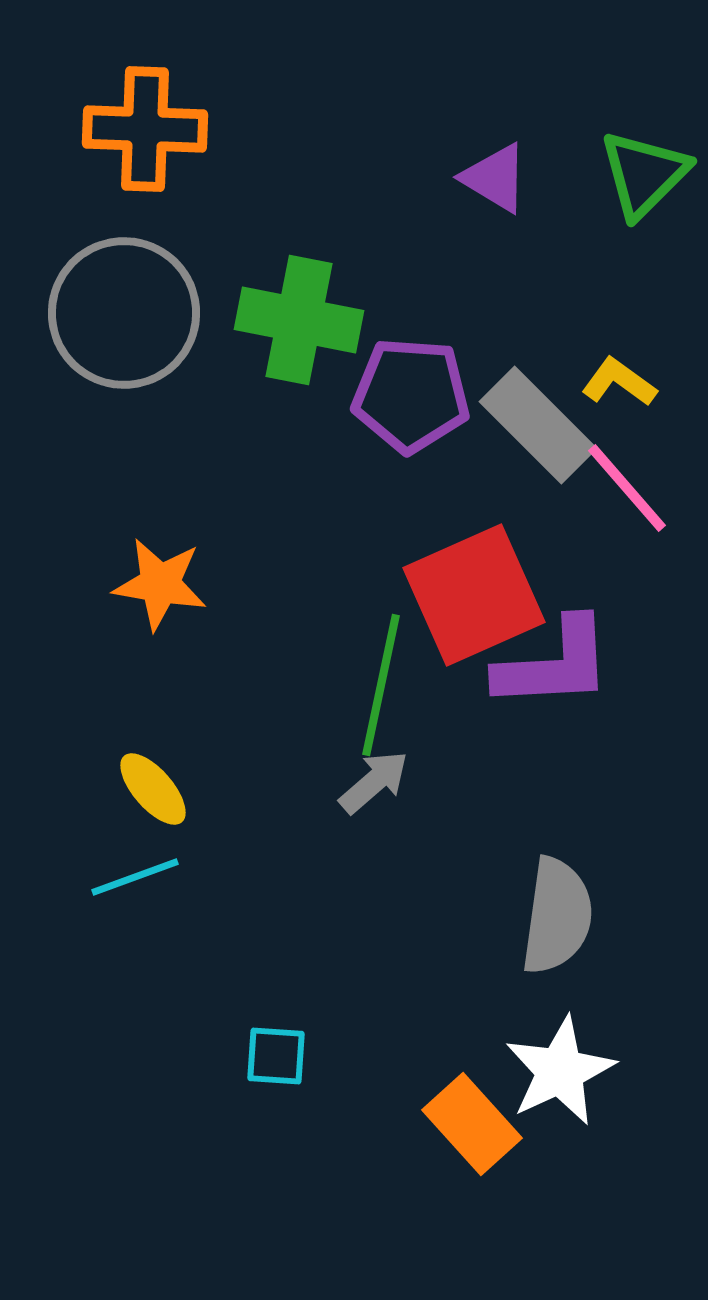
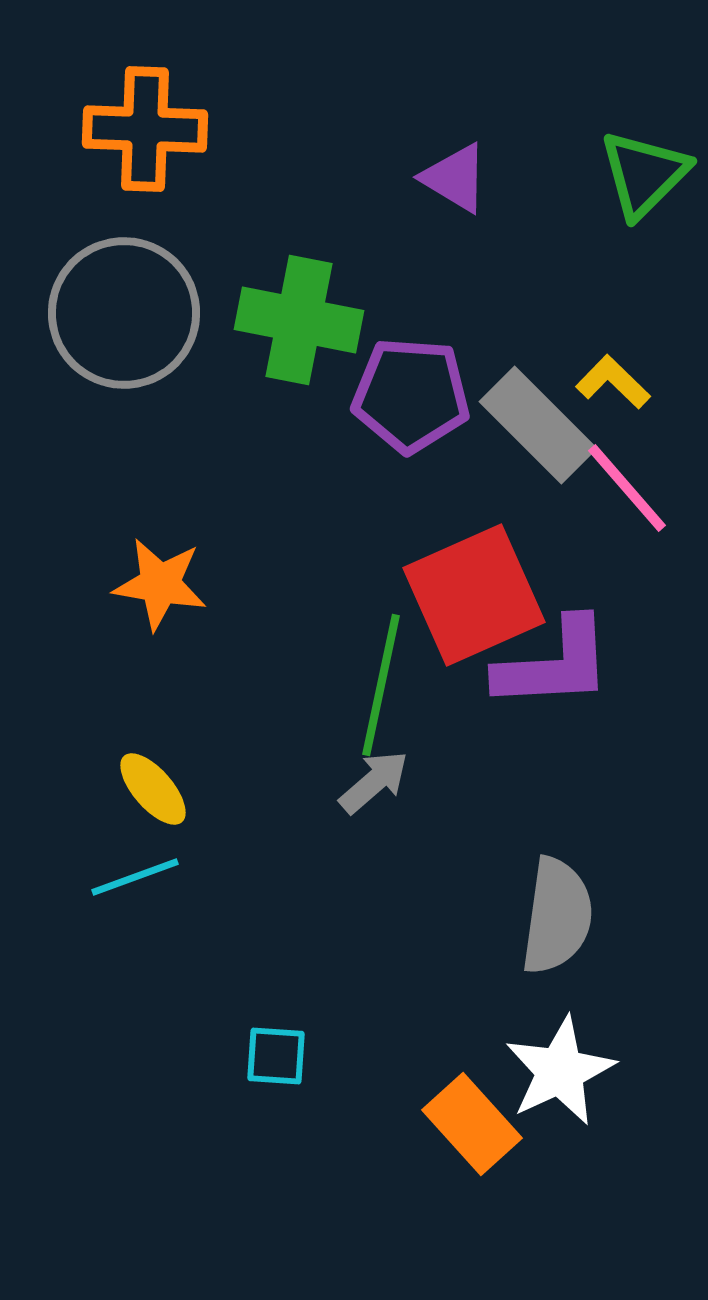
purple triangle: moved 40 px left
yellow L-shape: moved 6 px left; rotated 8 degrees clockwise
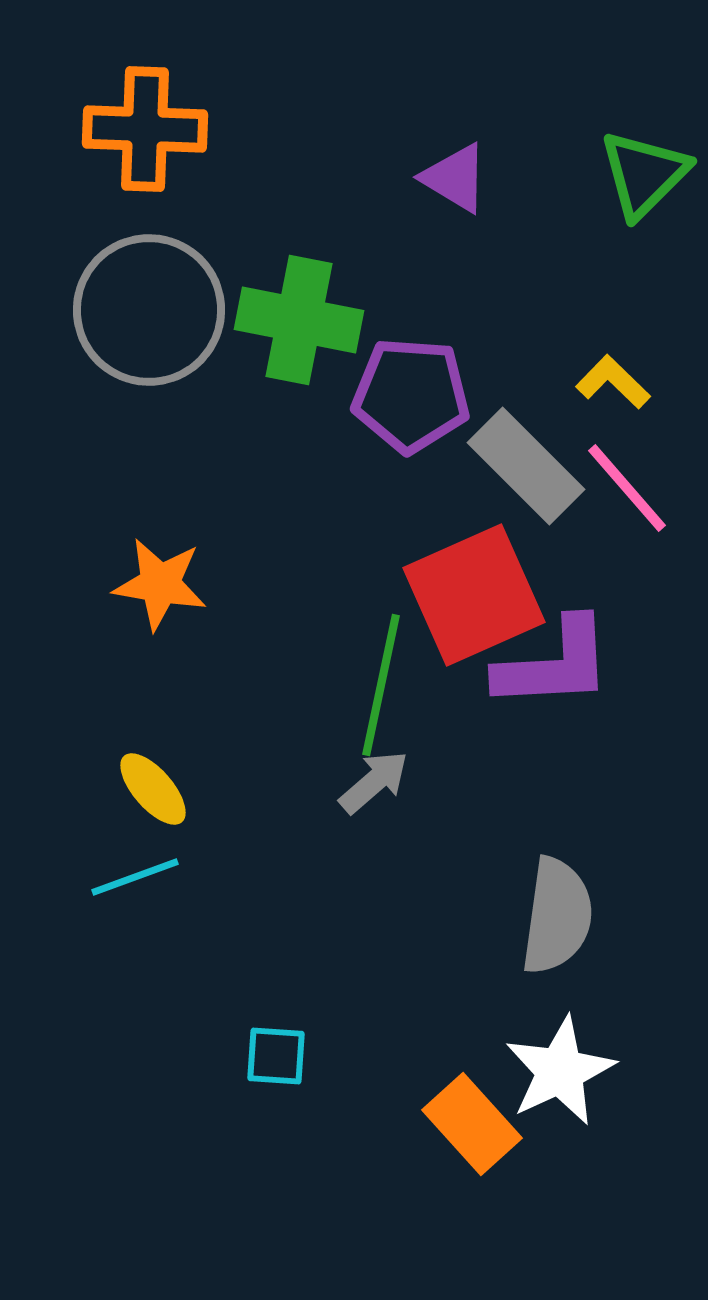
gray circle: moved 25 px right, 3 px up
gray rectangle: moved 12 px left, 41 px down
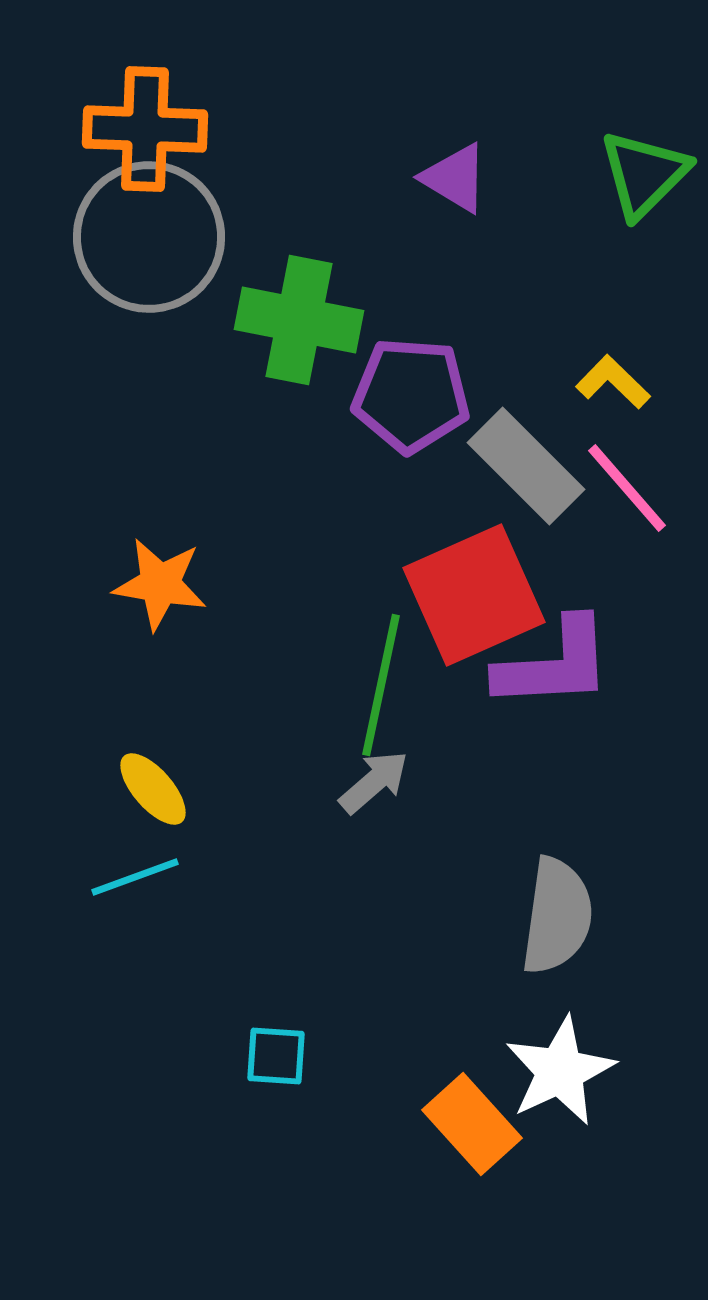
gray circle: moved 73 px up
